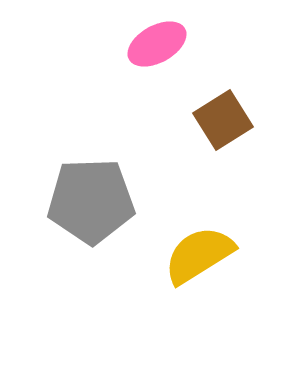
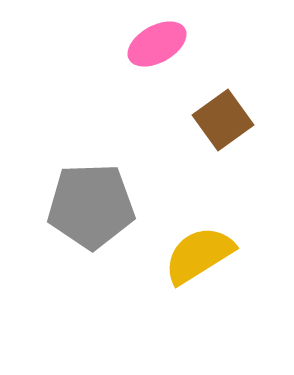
brown square: rotated 4 degrees counterclockwise
gray pentagon: moved 5 px down
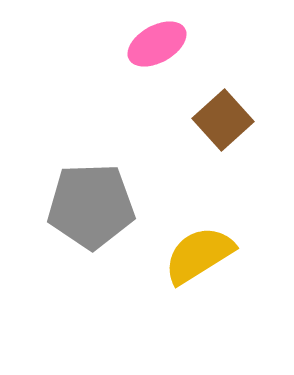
brown square: rotated 6 degrees counterclockwise
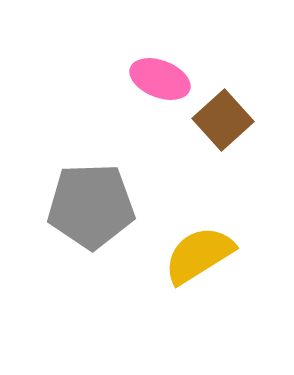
pink ellipse: moved 3 px right, 35 px down; rotated 50 degrees clockwise
